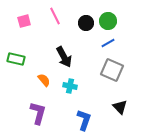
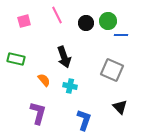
pink line: moved 2 px right, 1 px up
blue line: moved 13 px right, 8 px up; rotated 32 degrees clockwise
black arrow: rotated 10 degrees clockwise
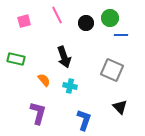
green circle: moved 2 px right, 3 px up
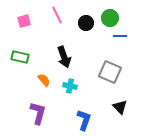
blue line: moved 1 px left, 1 px down
green rectangle: moved 4 px right, 2 px up
gray square: moved 2 px left, 2 px down
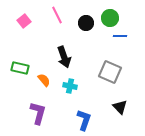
pink square: rotated 24 degrees counterclockwise
green rectangle: moved 11 px down
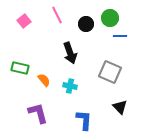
black circle: moved 1 px down
black arrow: moved 6 px right, 4 px up
purple L-shape: rotated 30 degrees counterclockwise
blue L-shape: rotated 15 degrees counterclockwise
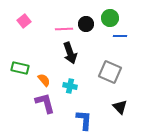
pink line: moved 7 px right, 14 px down; rotated 66 degrees counterclockwise
purple L-shape: moved 7 px right, 10 px up
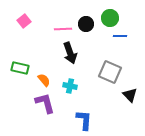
pink line: moved 1 px left
black triangle: moved 10 px right, 12 px up
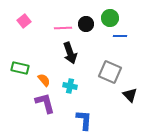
pink line: moved 1 px up
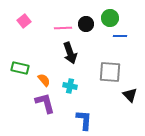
gray square: rotated 20 degrees counterclockwise
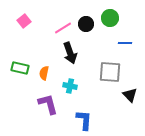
pink line: rotated 30 degrees counterclockwise
blue line: moved 5 px right, 7 px down
orange semicircle: moved 7 px up; rotated 128 degrees counterclockwise
purple L-shape: moved 3 px right, 1 px down
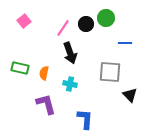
green circle: moved 4 px left
pink line: rotated 24 degrees counterclockwise
cyan cross: moved 2 px up
purple L-shape: moved 2 px left
blue L-shape: moved 1 px right, 1 px up
